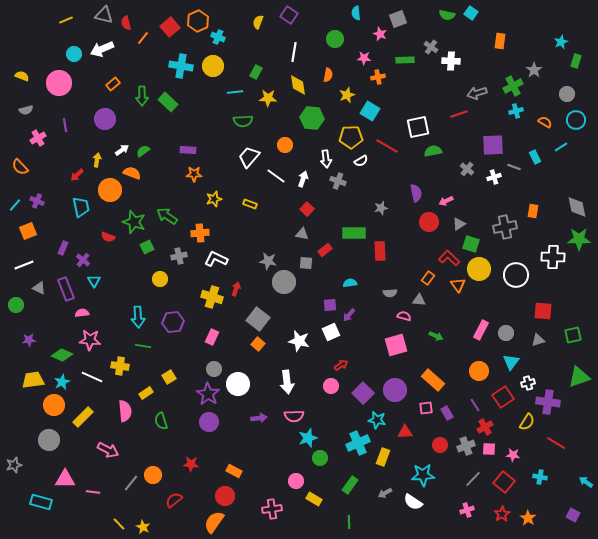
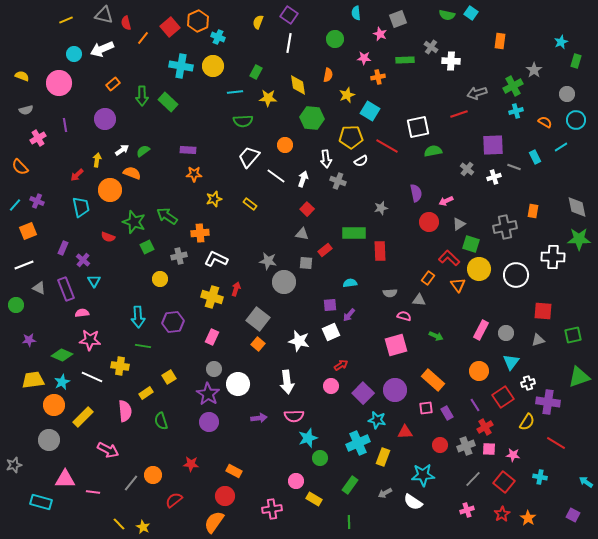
white line at (294, 52): moved 5 px left, 9 px up
yellow rectangle at (250, 204): rotated 16 degrees clockwise
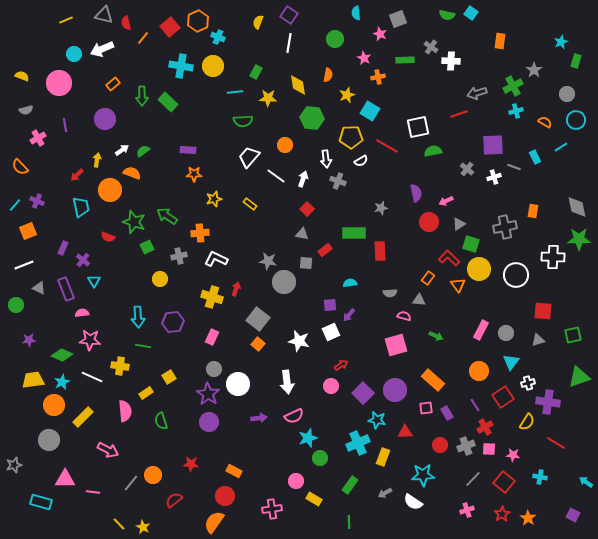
pink star at (364, 58): rotated 24 degrees clockwise
pink semicircle at (294, 416): rotated 24 degrees counterclockwise
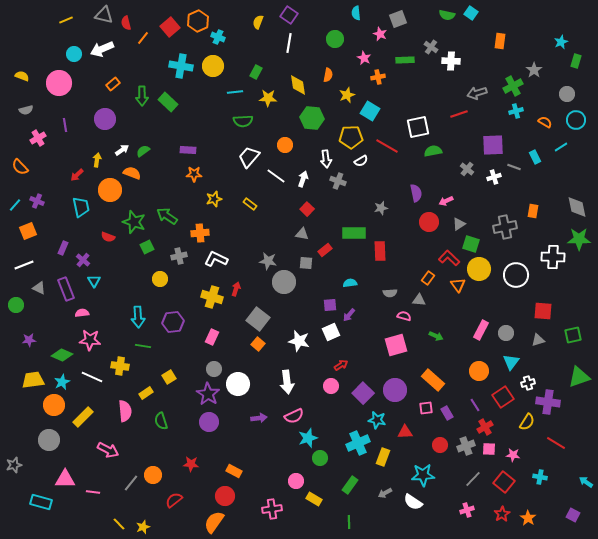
yellow star at (143, 527): rotated 24 degrees clockwise
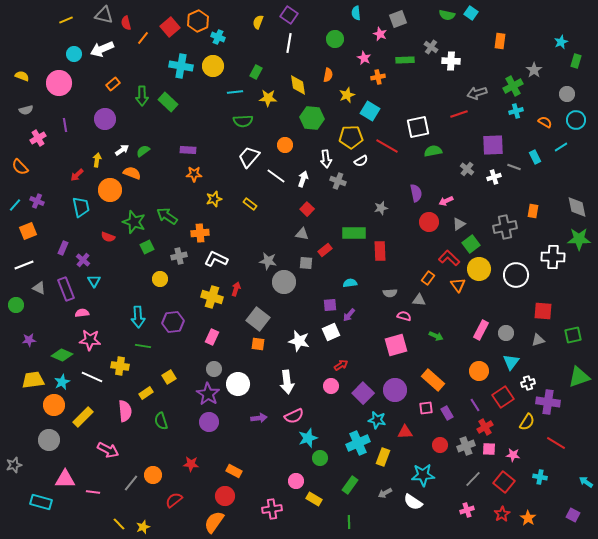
green square at (471, 244): rotated 36 degrees clockwise
orange square at (258, 344): rotated 32 degrees counterclockwise
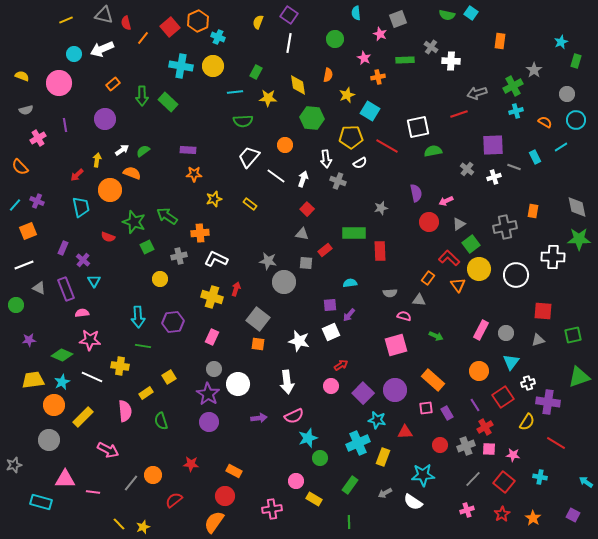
white semicircle at (361, 161): moved 1 px left, 2 px down
orange star at (528, 518): moved 5 px right
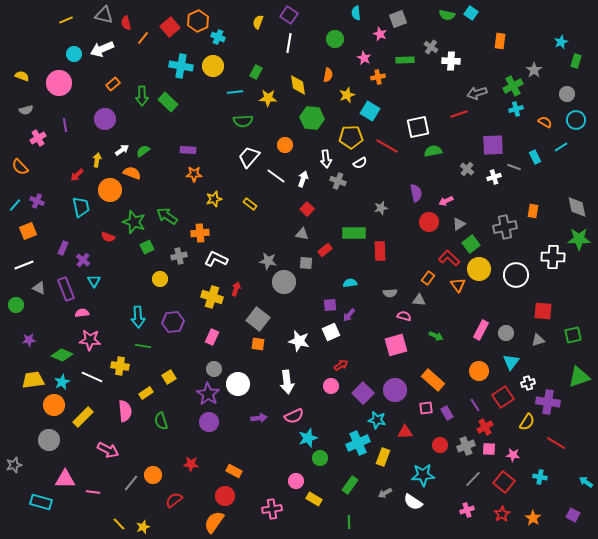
cyan cross at (516, 111): moved 2 px up
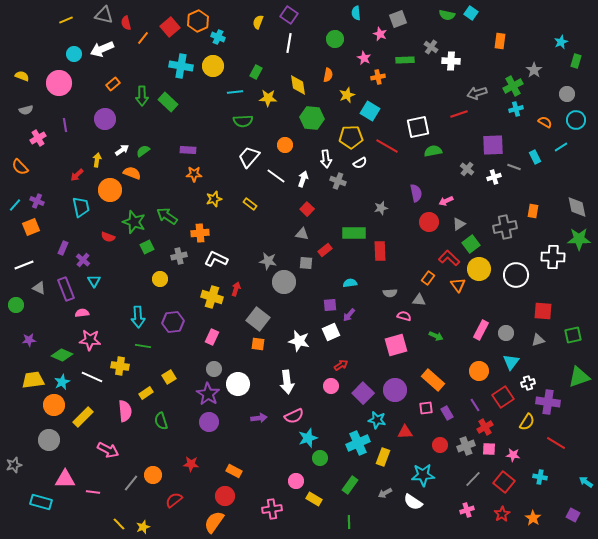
orange square at (28, 231): moved 3 px right, 4 px up
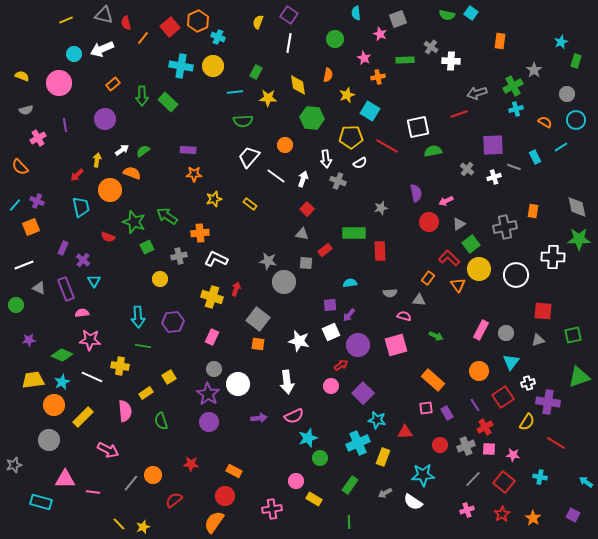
purple circle at (395, 390): moved 37 px left, 45 px up
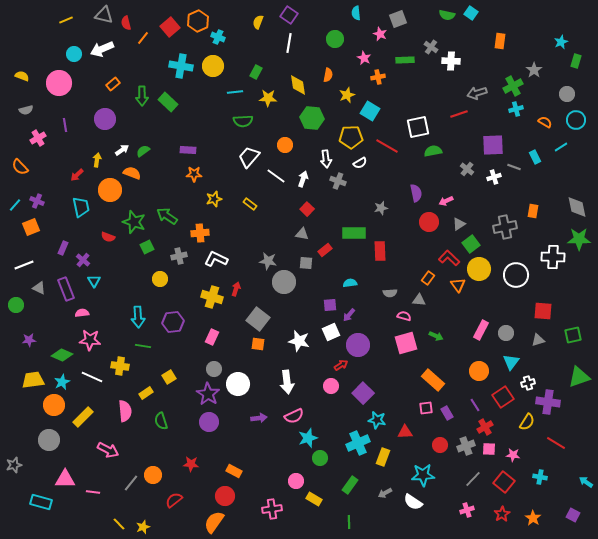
pink square at (396, 345): moved 10 px right, 2 px up
